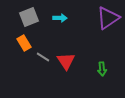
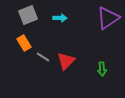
gray square: moved 1 px left, 2 px up
red triangle: rotated 18 degrees clockwise
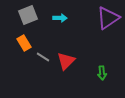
green arrow: moved 4 px down
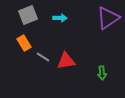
red triangle: rotated 36 degrees clockwise
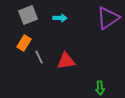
orange rectangle: rotated 63 degrees clockwise
gray line: moved 4 px left; rotated 32 degrees clockwise
green arrow: moved 2 px left, 15 px down
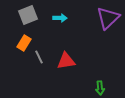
purple triangle: rotated 10 degrees counterclockwise
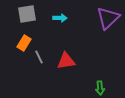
gray square: moved 1 px left, 1 px up; rotated 12 degrees clockwise
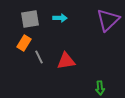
gray square: moved 3 px right, 5 px down
purple triangle: moved 2 px down
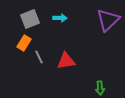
gray square: rotated 12 degrees counterclockwise
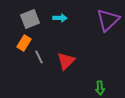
red triangle: rotated 36 degrees counterclockwise
